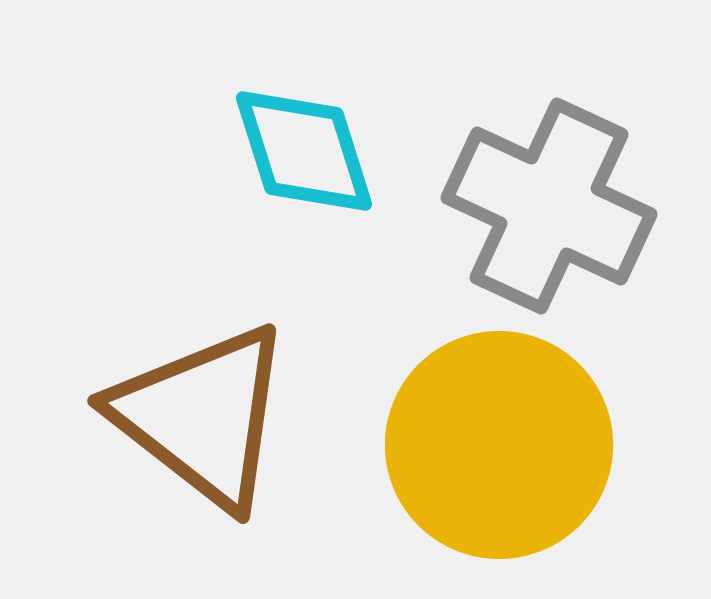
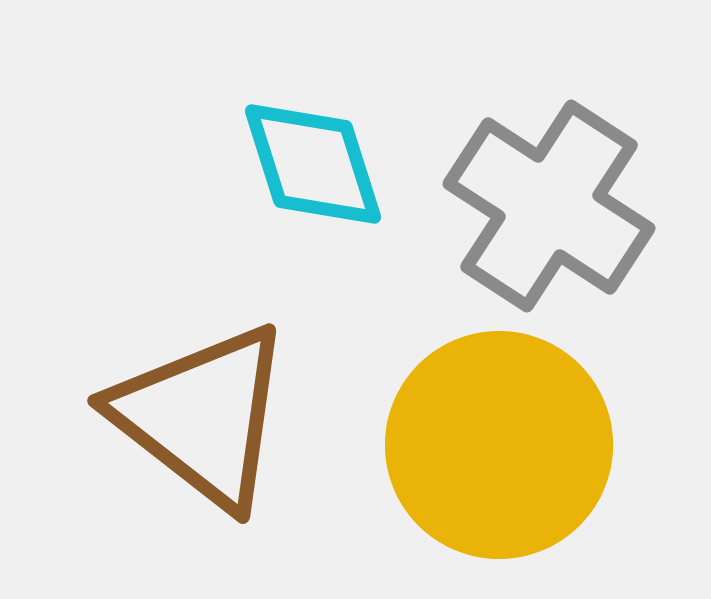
cyan diamond: moved 9 px right, 13 px down
gray cross: rotated 8 degrees clockwise
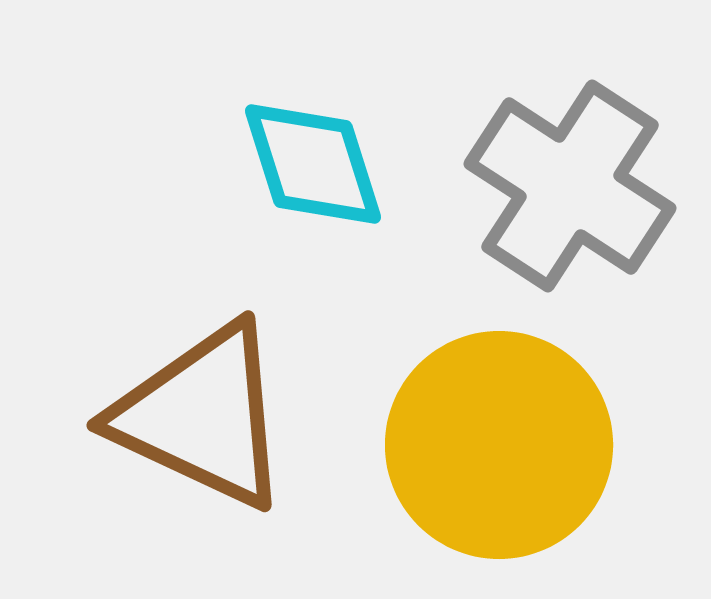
gray cross: moved 21 px right, 20 px up
brown triangle: rotated 13 degrees counterclockwise
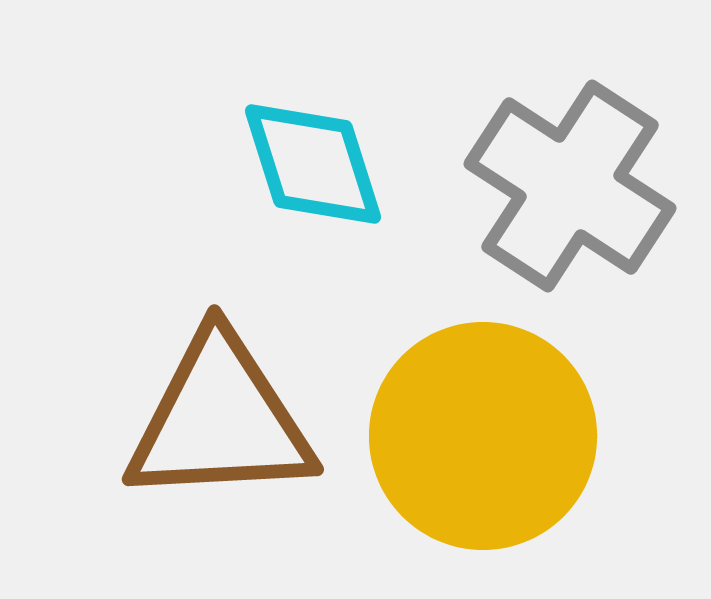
brown triangle: moved 18 px right, 4 px down; rotated 28 degrees counterclockwise
yellow circle: moved 16 px left, 9 px up
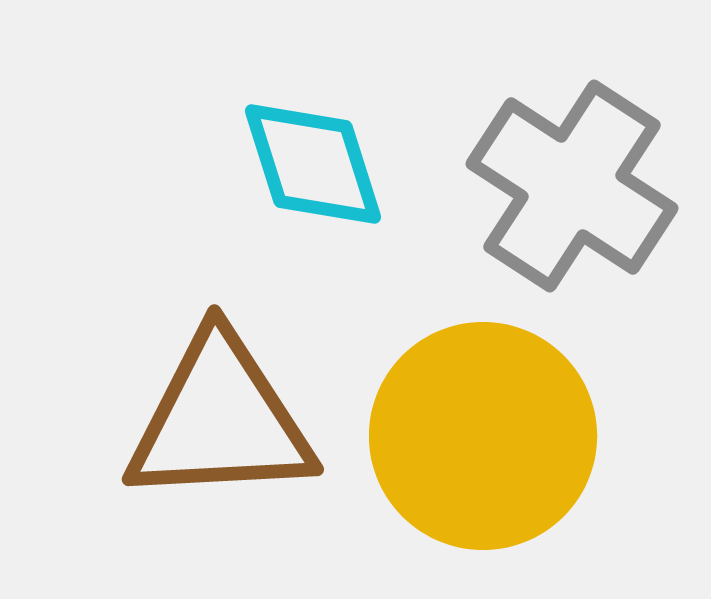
gray cross: moved 2 px right
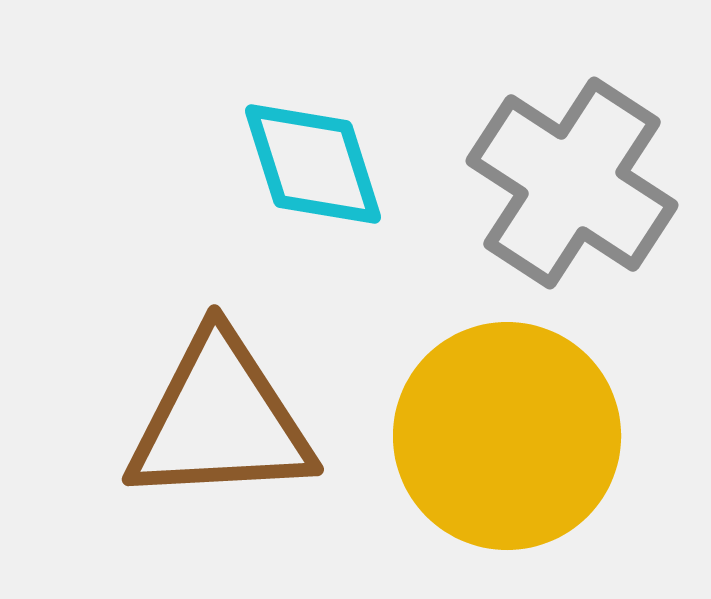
gray cross: moved 3 px up
yellow circle: moved 24 px right
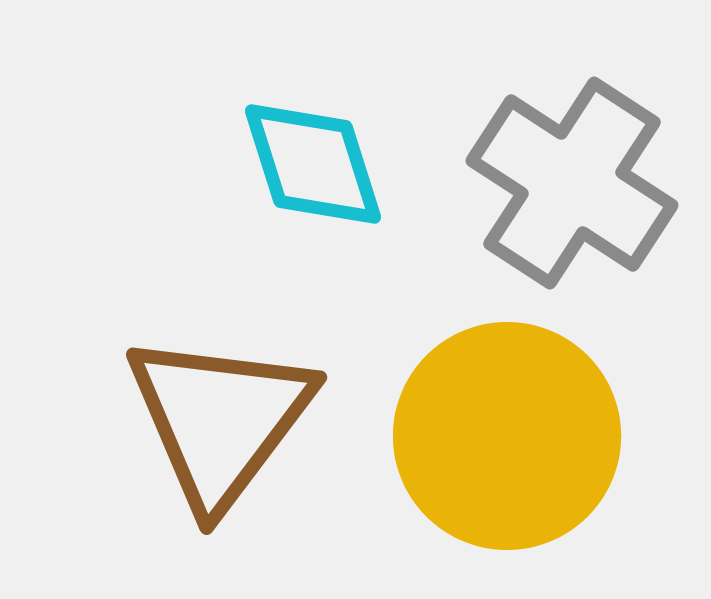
brown triangle: rotated 50 degrees counterclockwise
